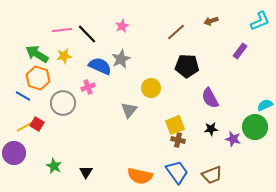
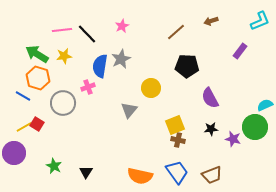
blue semicircle: rotated 105 degrees counterclockwise
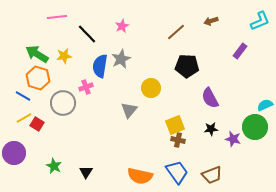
pink line: moved 5 px left, 13 px up
pink cross: moved 2 px left
yellow line: moved 9 px up
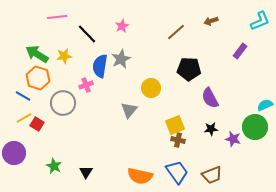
black pentagon: moved 2 px right, 3 px down
pink cross: moved 2 px up
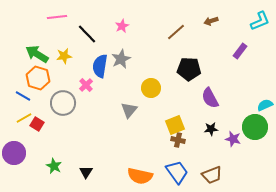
pink cross: rotated 24 degrees counterclockwise
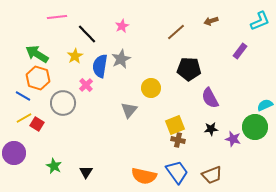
yellow star: moved 11 px right; rotated 21 degrees counterclockwise
orange semicircle: moved 4 px right
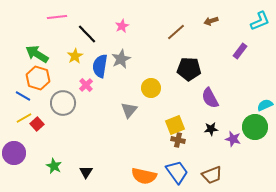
red square: rotated 16 degrees clockwise
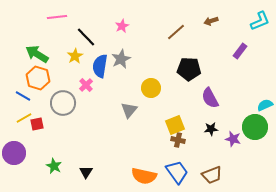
black line: moved 1 px left, 3 px down
red square: rotated 32 degrees clockwise
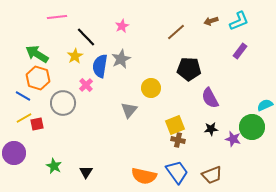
cyan L-shape: moved 21 px left
green circle: moved 3 px left
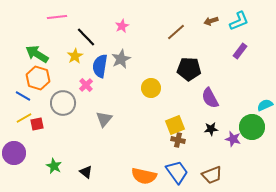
gray triangle: moved 25 px left, 9 px down
black triangle: rotated 24 degrees counterclockwise
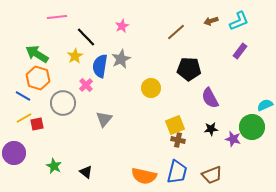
blue trapezoid: rotated 50 degrees clockwise
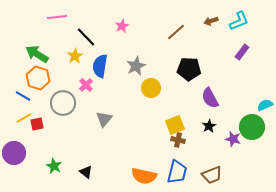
purple rectangle: moved 2 px right, 1 px down
gray star: moved 15 px right, 7 px down
black star: moved 2 px left, 3 px up; rotated 24 degrees counterclockwise
